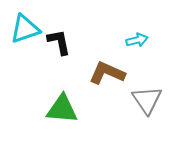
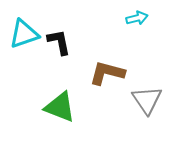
cyan triangle: moved 1 px left, 5 px down
cyan arrow: moved 22 px up
brown L-shape: rotated 9 degrees counterclockwise
green triangle: moved 2 px left, 2 px up; rotated 16 degrees clockwise
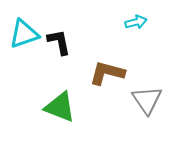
cyan arrow: moved 1 px left, 4 px down
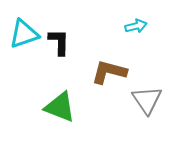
cyan arrow: moved 4 px down
black L-shape: rotated 12 degrees clockwise
brown L-shape: moved 2 px right, 1 px up
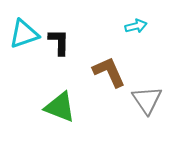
brown L-shape: rotated 51 degrees clockwise
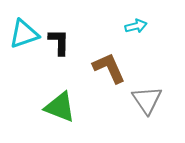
brown L-shape: moved 4 px up
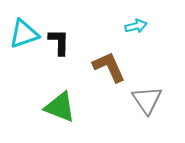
brown L-shape: moved 1 px up
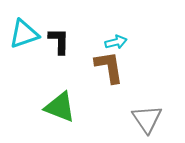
cyan arrow: moved 20 px left, 16 px down
black L-shape: moved 1 px up
brown L-shape: rotated 15 degrees clockwise
gray triangle: moved 19 px down
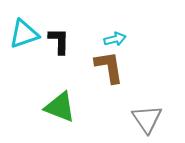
cyan arrow: moved 1 px left, 3 px up
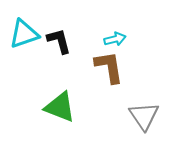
black L-shape: rotated 16 degrees counterclockwise
gray triangle: moved 3 px left, 3 px up
